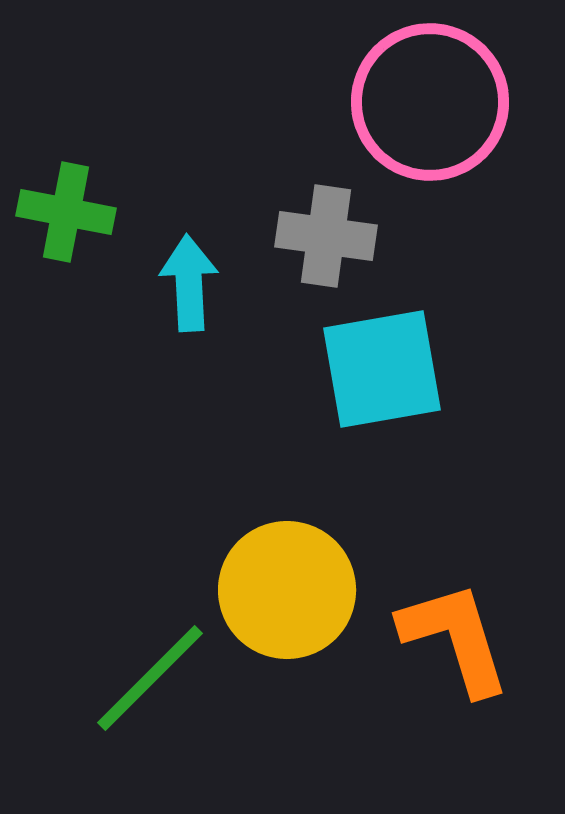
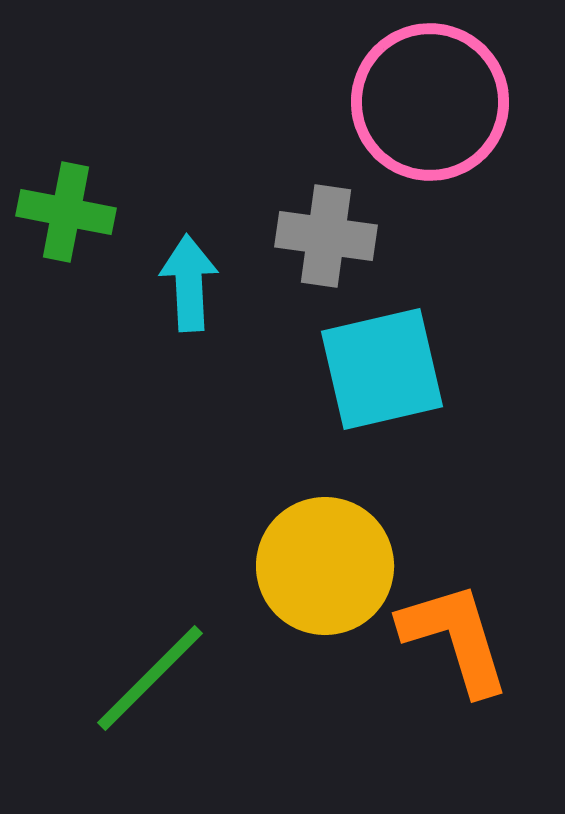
cyan square: rotated 3 degrees counterclockwise
yellow circle: moved 38 px right, 24 px up
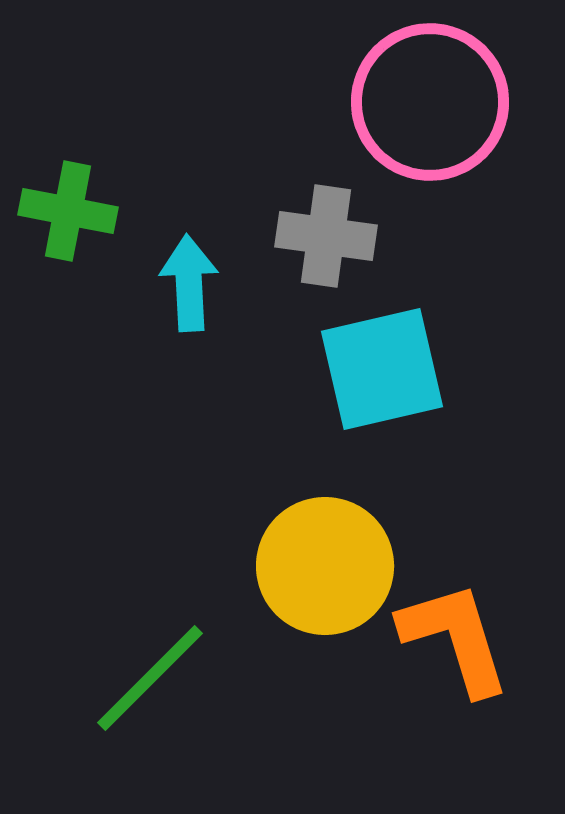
green cross: moved 2 px right, 1 px up
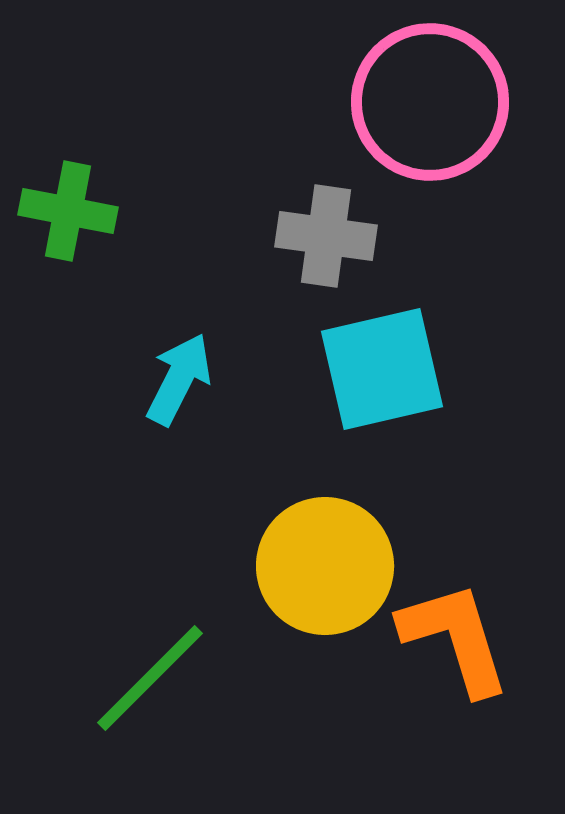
cyan arrow: moved 10 px left, 96 px down; rotated 30 degrees clockwise
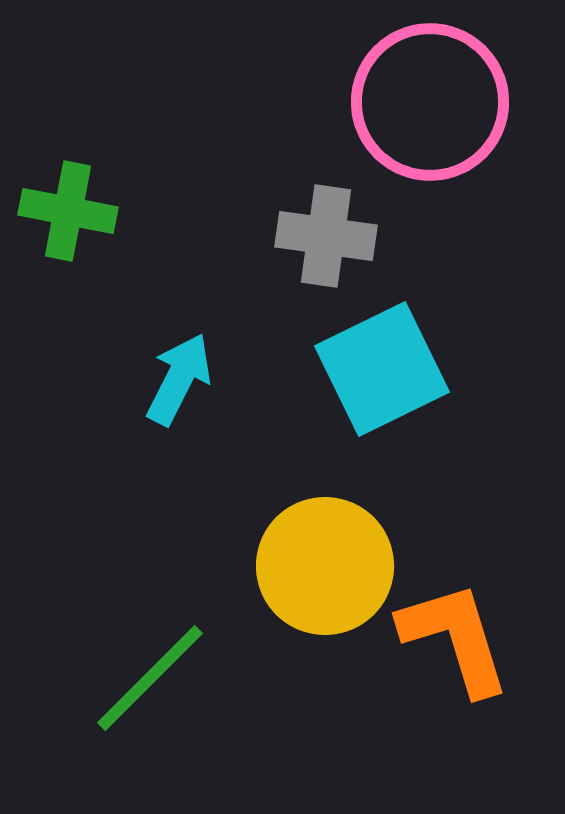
cyan square: rotated 13 degrees counterclockwise
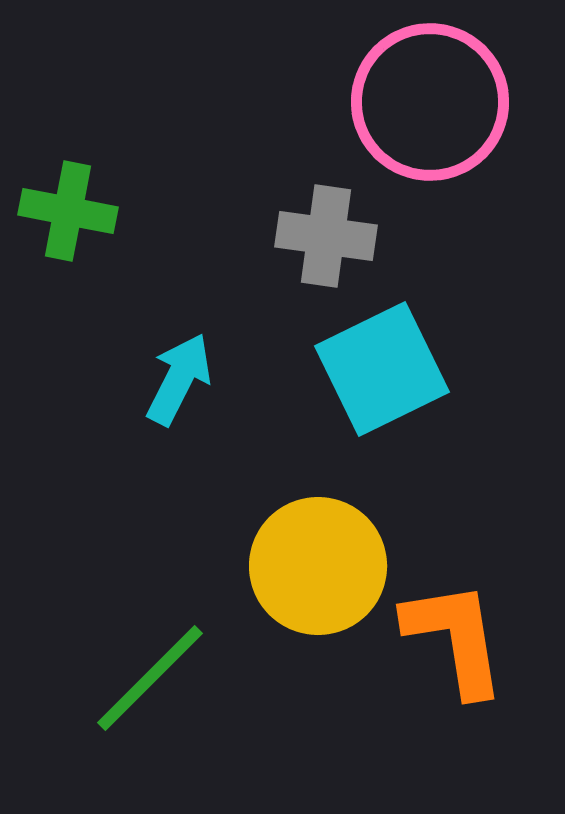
yellow circle: moved 7 px left
orange L-shape: rotated 8 degrees clockwise
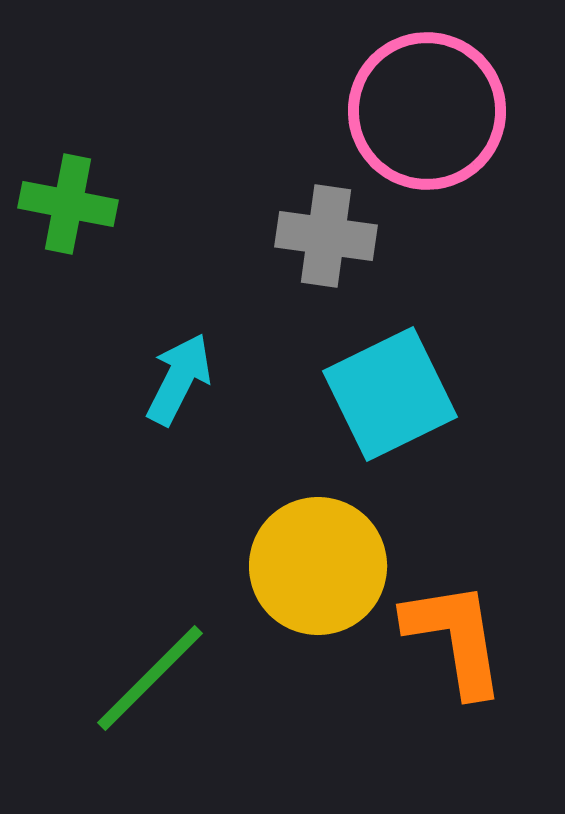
pink circle: moved 3 px left, 9 px down
green cross: moved 7 px up
cyan square: moved 8 px right, 25 px down
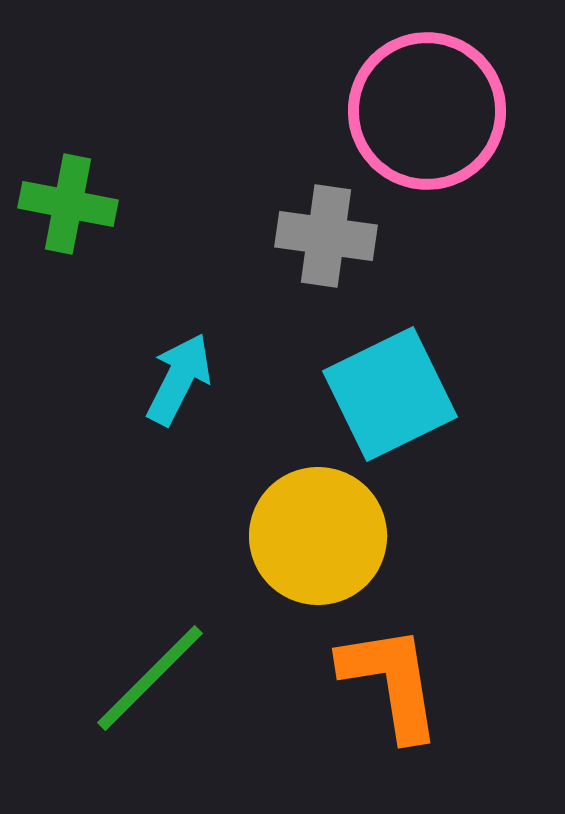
yellow circle: moved 30 px up
orange L-shape: moved 64 px left, 44 px down
